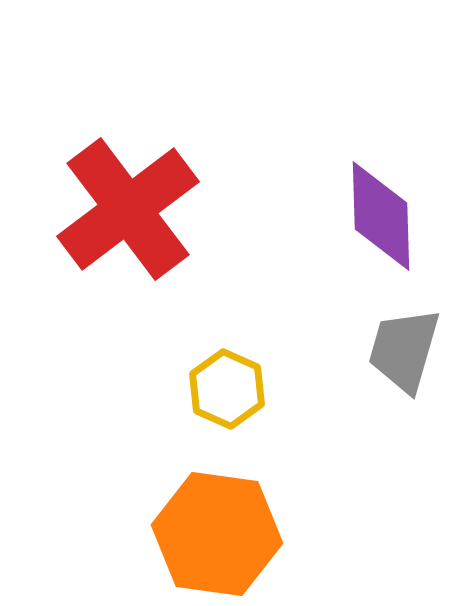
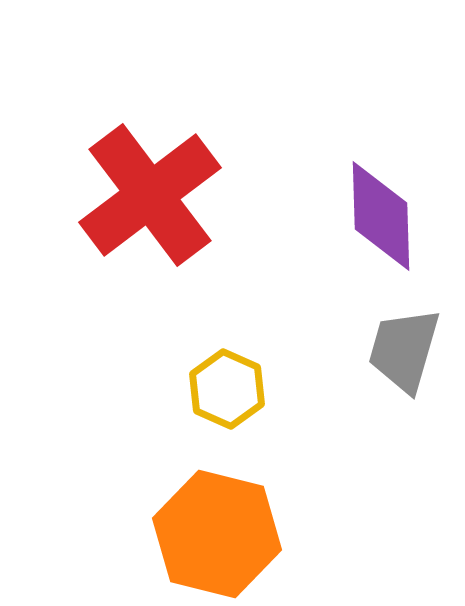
red cross: moved 22 px right, 14 px up
orange hexagon: rotated 6 degrees clockwise
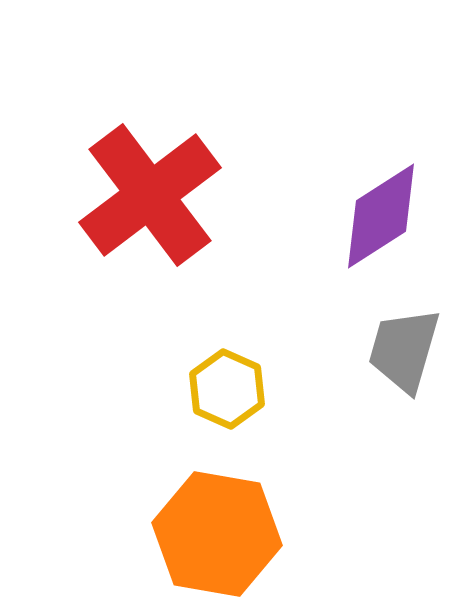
purple diamond: rotated 59 degrees clockwise
orange hexagon: rotated 4 degrees counterclockwise
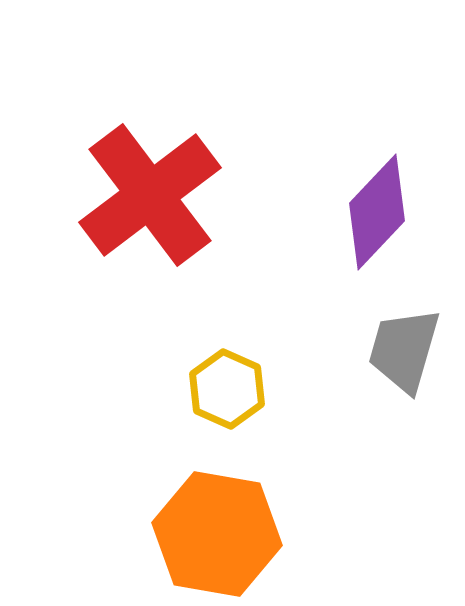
purple diamond: moved 4 px left, 4 px up; rotated 14 degrees counterclockwise
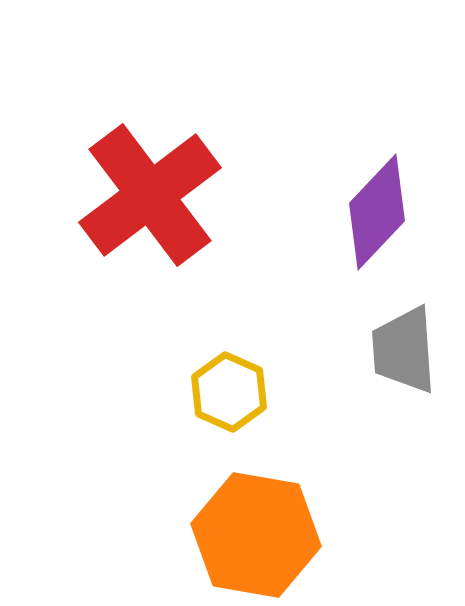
gray trapezoid: rotated 20 degrees counterclockwise
yellow hexagon: moved 2 px right, 3 px down
orange hexagon: moved 39 px right, 1 px down
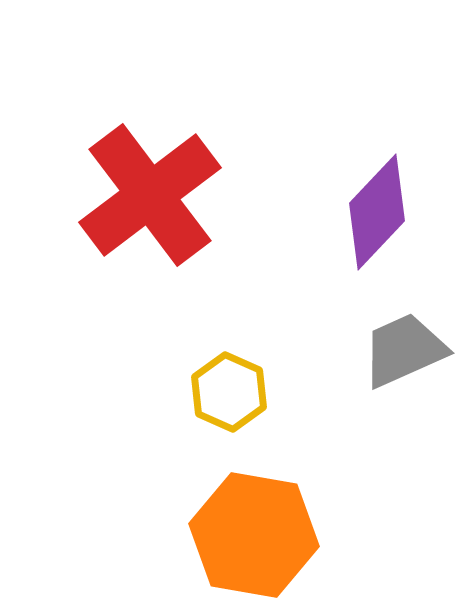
gray trapezoid: rotated 70 degrees clockwise
orange hexagon: moved 2 px left
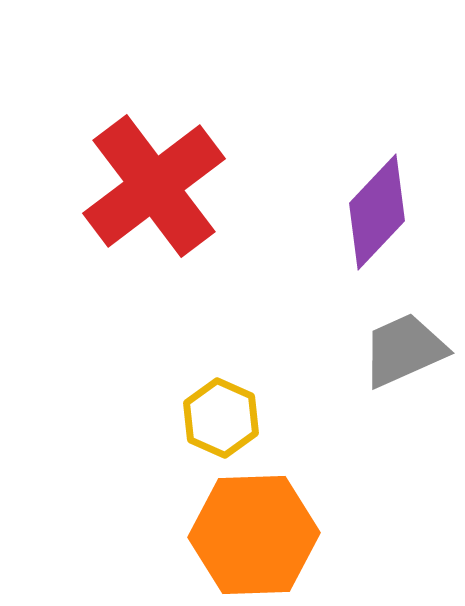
red cross: moved 4 px right, 9 px up
yellow hexagon: moved 8 px left, 26 px down
orange hexagon: rotated 12 degrees counterclockwise
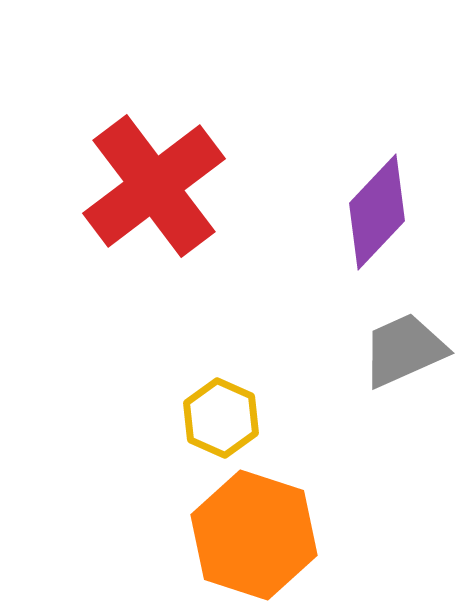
orange hexagon: rotated 20 degrees clockwise
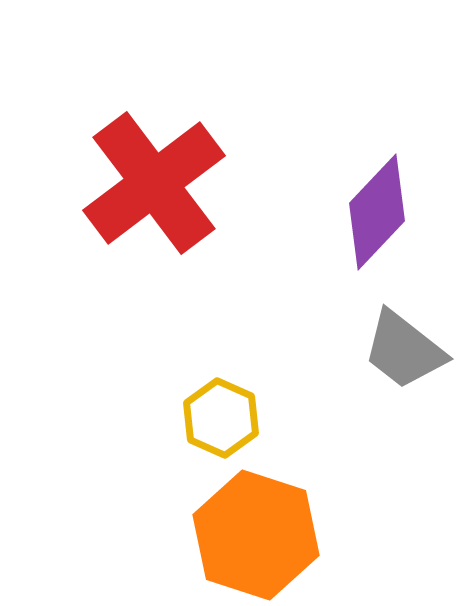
red cross: moved 3 px up
gray trapezoid: rotated 118 degrees counterclockwise
orange hexagon: moved 2 px right
